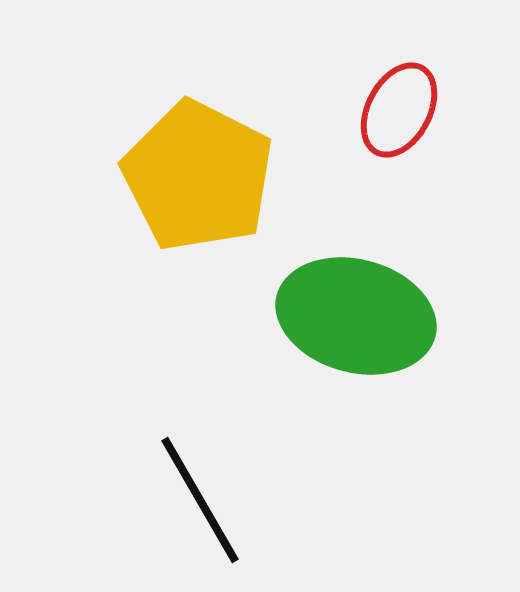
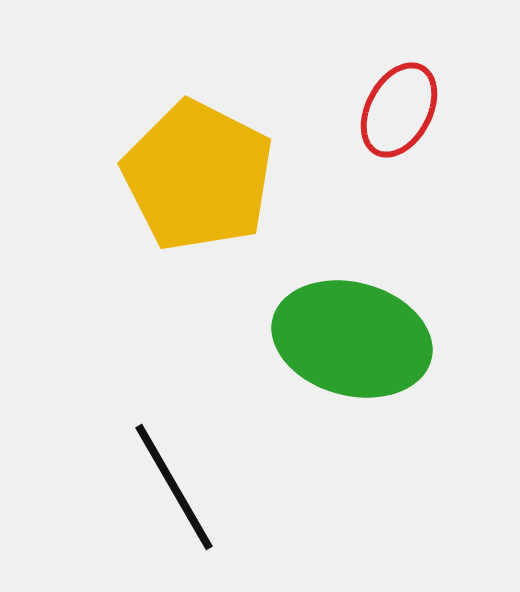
green ellipse: moved 4 px left, 23 px down
black line: moved 26 px left, 13 px up
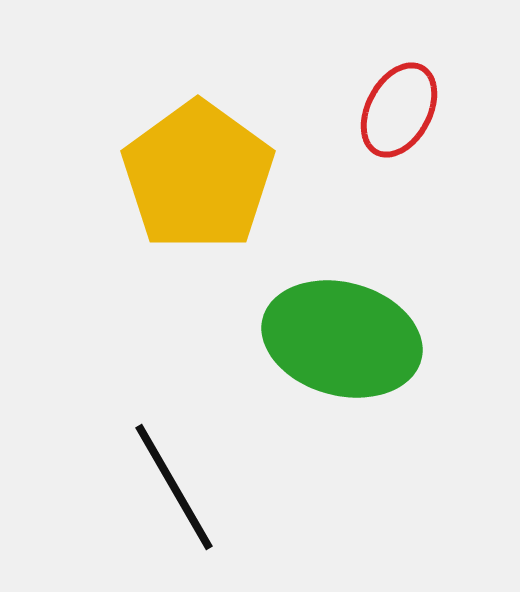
yellow pentagon: rotated 9 degrees clockwise
green ellipse: moved 10 px left
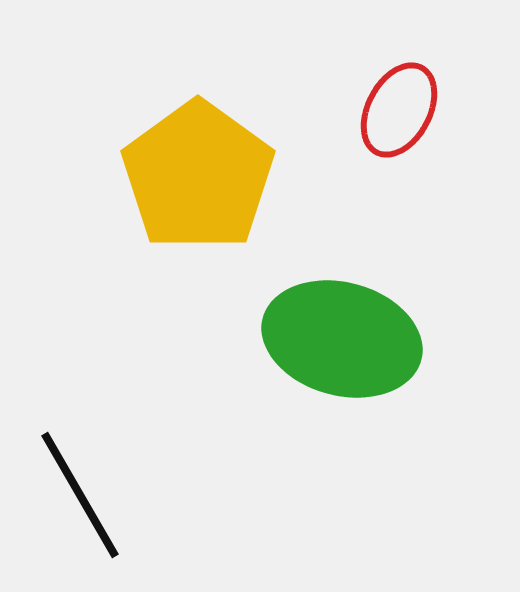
black line: moved 94 px left, 8 px down
